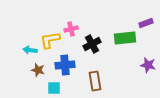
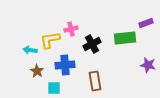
brown star: moved 1 px left, 1 px down; rotated 16 degrees clockwise
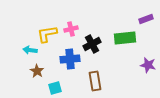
purple rectangle: moved 4 px up
yellow L-shape: moved 3 px left, 6 px up
blue cross: moved 5 px right, 6 px up
cyan square: moved 1 px right; rotated 16 degrees counterclockwise
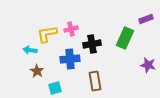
green rectangle: rotated 60 degrees counterclockwise
black cross: rotated 18 degrees clockwise
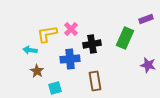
pink cross: rotated 32 degrees counterclockwise
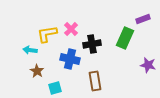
purple rectangle: moved 3 px left
blue cross: rotated 18 degrees clockwise
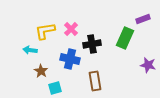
yellow L-shape: moved 2 px left, 3 px up
brown star: moved 4 px right
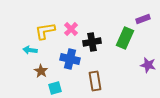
black cross: moved 2 px up
